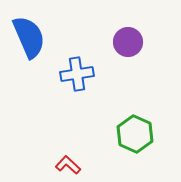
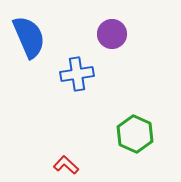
purple circle: moved 16 px left, 8 px up
red L-shape: moved 2 px left
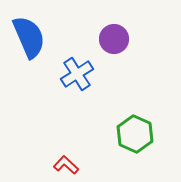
purple circle: moved 2 px right, 5 px down
blue cross: rotated 24 degrees counterclockwise
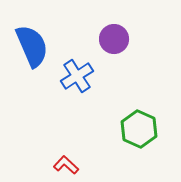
blue semicircle: moved 3 px right, 9 px down
blue cross: moved 2 px down
green hexagon: moved 4 px right, 5 px up
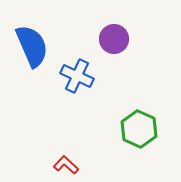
blue cross: rotated 32 degrees counterclockwise
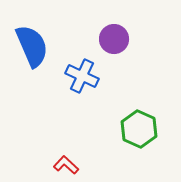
blue cross: moved 5 px right
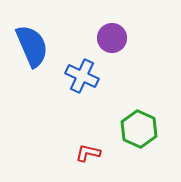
purple circle: moved 2 px left, 1 px up
red L-shape: moved 22 px right, 12 px up; rotated 30 degrees counterclockwise
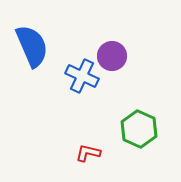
purple circle: moved 18 px down
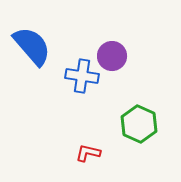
blue semicircle: rotated 18 degrees counterclockwise
blue cross: rotated 16 degrees counterclockwise
green hexagon: moved 5 px up
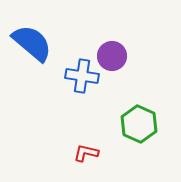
blue semicircle: moved 3 px up; rotated 9 degrees counterclockwise
red L-shape: moved 2 px left
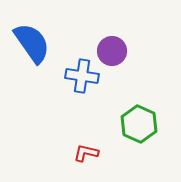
blue semicircle: rotated 15 degrees clockwise
purple circle: moved 5 px up
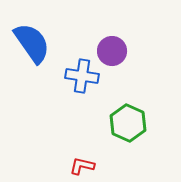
green hexagon: moved 11 px left, 1 px up
red L-shape: moved 4 px left, 13 px down
